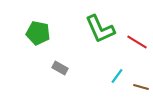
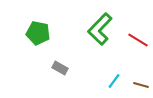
green L-shape: rotated 68 degrees clockwise
red line: moved 1 px right, 2 px up
cyan line: moved 3 px left, 5 px down
brown line: moved 2 px up
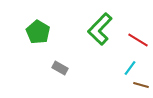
green pentagon: moved 1 px up; rotated 20 degrees clockwise
cyan line: moved 16 px right, 13 px up
